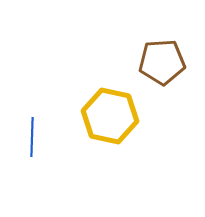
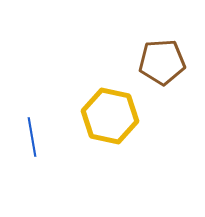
blue line: rotated 12 degrees counterclockwise
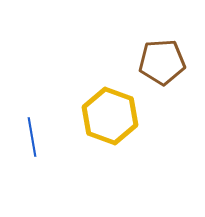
yellow hexagon: rotated 8 degrees clockwise
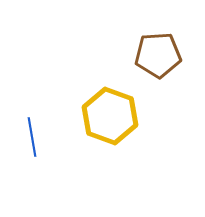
brown pentagon: moved 4 px left, 7 px up
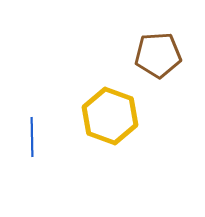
blue line: rotated 9 degrees clockwise
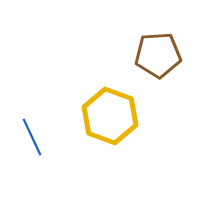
blue line: rotated 24 degrees counterclockwise
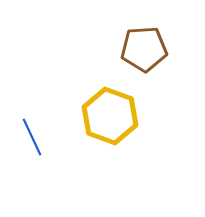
brown pentagon: moved 14 px left, 6 px up
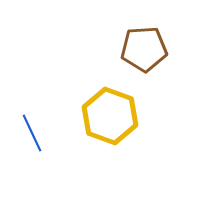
blue line: moved 4 px up
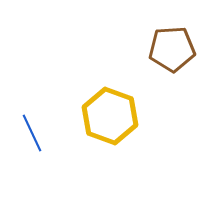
brown pentagon: moved 28 px right
